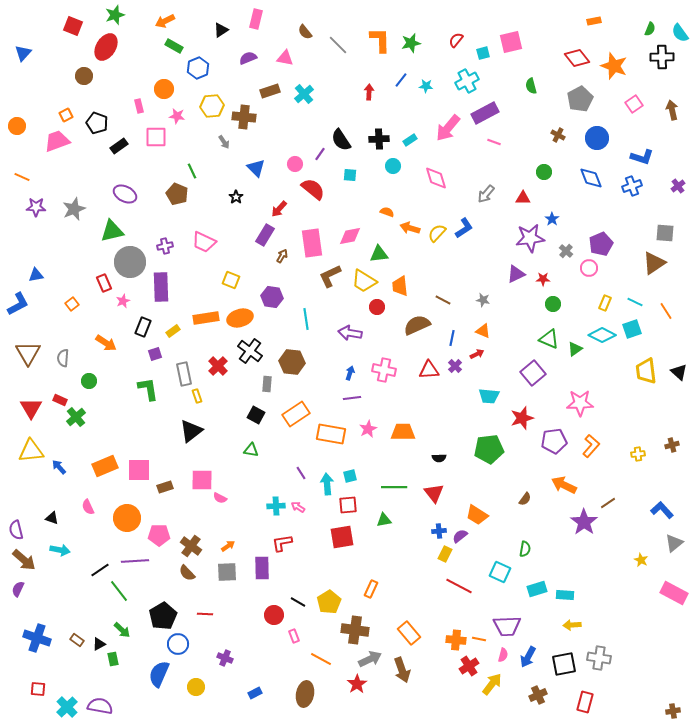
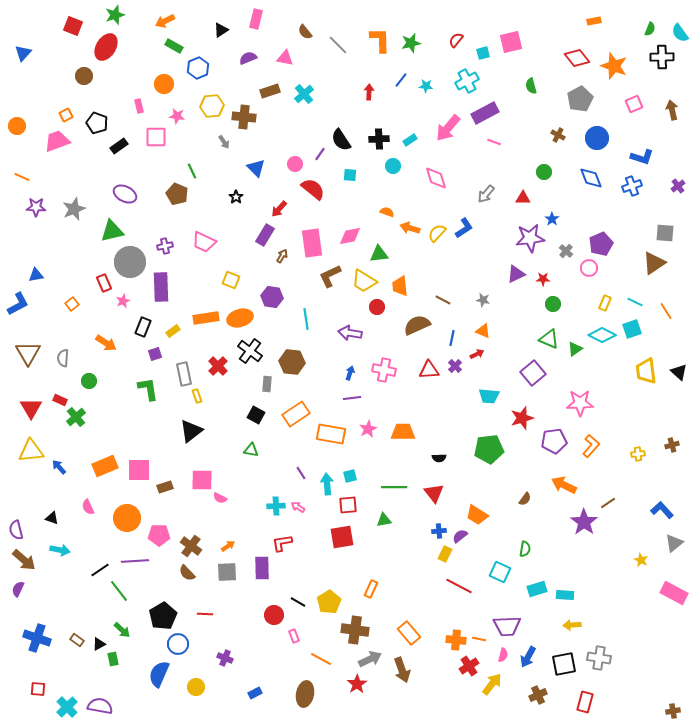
orange circle at (164, 89): moved 5 px up
pink square at (634, 104): rotated 12 degrees clockwise
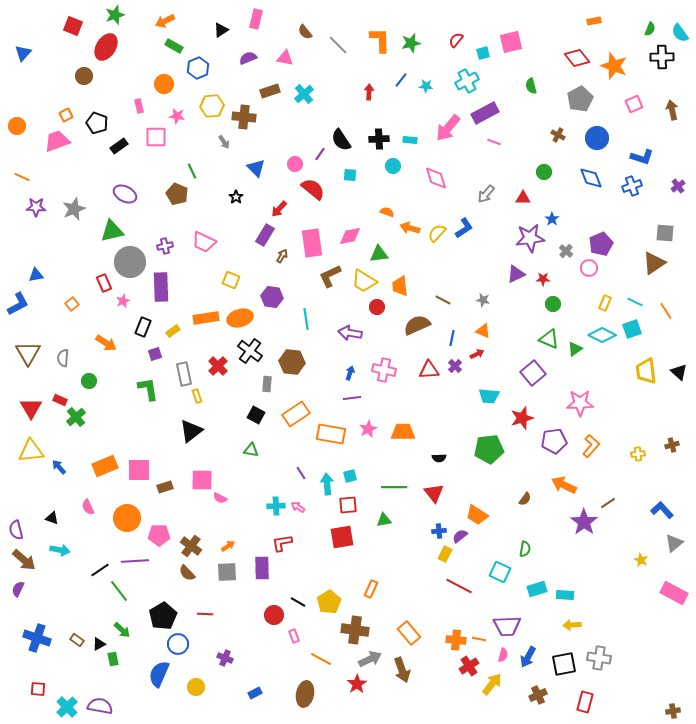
cyan rectangle at (410, 140): rotated 40 degrees clockwise
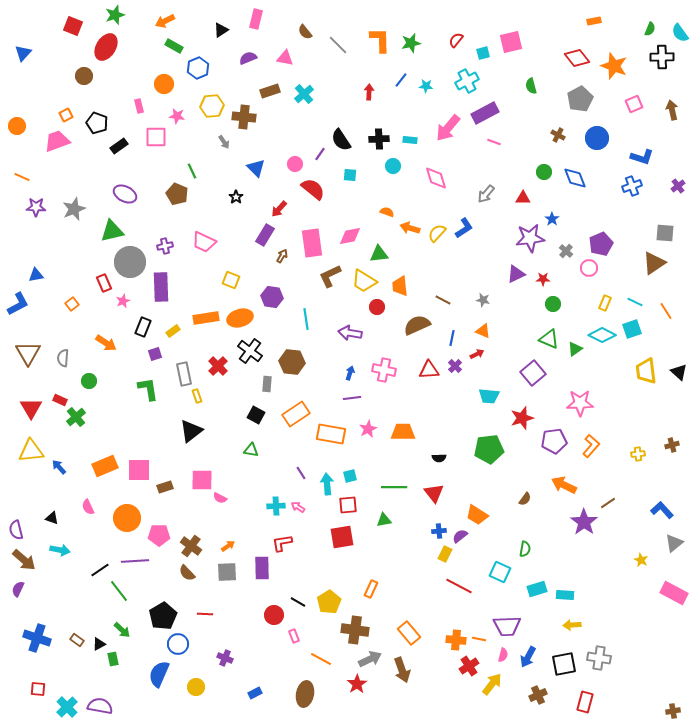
blue diamond at (591, 178): moved 16 px left
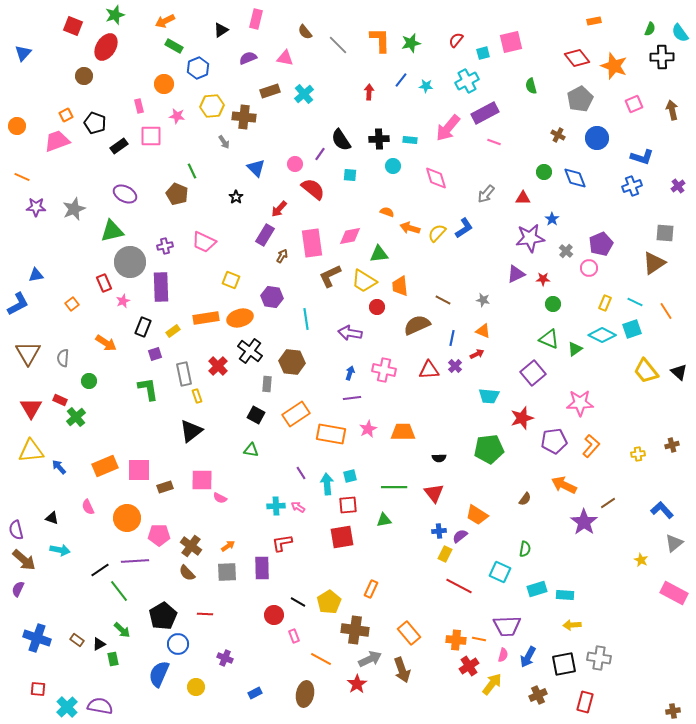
black pentagon at (97, 123): moved 2 px left
pink square at (156, 137): moved 5 px left, 1 px up
yellow trapezoid at (646, 371): rotated 32 degrees counterclockwise
